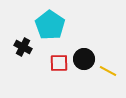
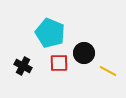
cyan pentagon: moved 8 px down; rotated 12 degrees counterclockwise
black cross: moved 19 px down
black circle: moved 6 px up
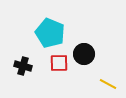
black circle: moved 1 px down
black cross: rotated 12 degrees counterclockwise
yellow line: moved 13 px down
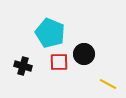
red square: moved 1 px up
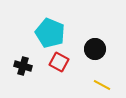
black circle: moved 11 px right, 5 px up
red square: rotated 30 degrees clockwise
yellow line: moved 6 px left, 1 px down
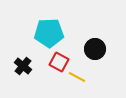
cyan pentagon: moved 1 px left; rotated 24 degrees counterclockwise
black cross: rotated 24 degrees clockwise
yellow line: moved 25 px left, 8 px up
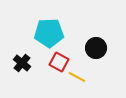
black circle: moved 1 px right, 1 px up
black cross: moved 1 px left, 3 px up
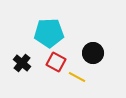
black circle: moved 3 px left, 5 px down
red square: moved 3 px left
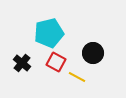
cyan pentagon: rotated 12 degrees counterclockwise
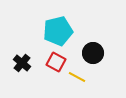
cyan pentagon: moved 9 px right, 2 px up
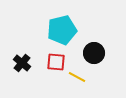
cyan pentagon: moved 4 px right, 1 px up
black circle: moved 1 px right
red square: rotated 24 degrees counterclockwise
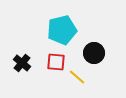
yellow line: rotated 12 degrees clockwise
